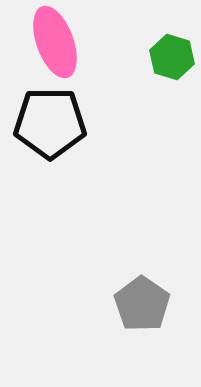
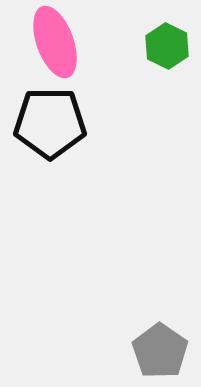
green hexagon: moved 5 px left, 11 px up; rotated 9 degrees clockwise
gray pentagon: moved 18 px right, 47 px down
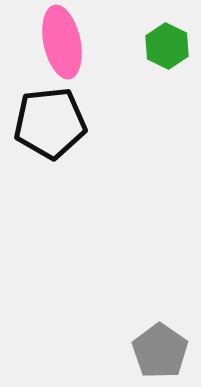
pink ellipse: moved 7 px right; rotated 8 degrees clockwise
black pentagon: rotated 6 degrees counterclockwise
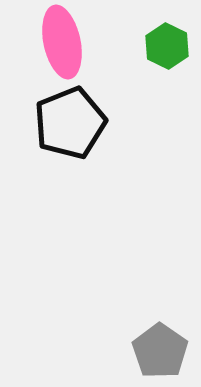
black pentagon: moved 20 px right; rotated 16 degrees counterclockwise
